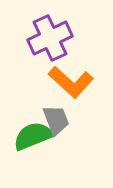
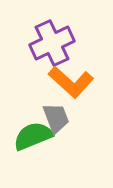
purple cross: moved 2 px right, 5 px down
gray trapezoid: moved 2 px up
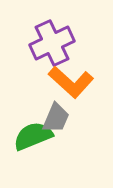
gray trapezoid: rotated 44 degrees clockwise
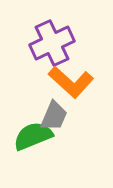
gray trapezoid: moved 2 px left, 2 px up
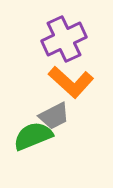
purple cross: moved 12 px right, 4 px up
gray trapezoid: rotated 40 degrees clockwise
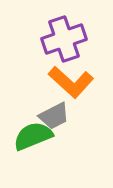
purple cross: rotated 6 degrees clockwise
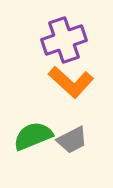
purple cross: moved 1 px down
gray trapezoid: moved 18 px right, 24 px down
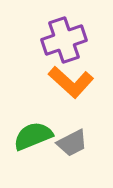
gray trapezoid: moved 3 px down
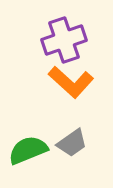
green semicircle: moved 5 px left, 14 px down
gray trapezoid: rotated 8 degrees counterclockwise
